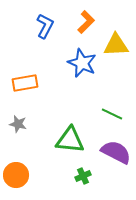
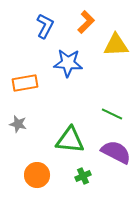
blue star: moved 14 px left; rotated 20 degrees counterclockwise
orange circle: moved 21 px right
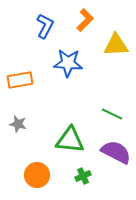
orange L-shape: moved 1 px left, 2 px up
orange rectangle: moved 5 px left, 3 px up
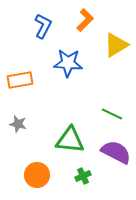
blue L-shape: moved 2 px left
yellow triangle: rotated 28 degrees counterclockwise
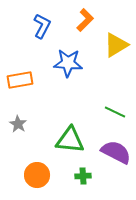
blue L-shape: moved 1 px left
green line: moved 3 px right, 2 px up
gray star: rotated 18 degrees clockwise
green cross: rotated 21 degrees clockwise
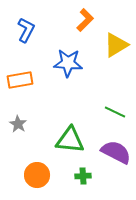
blue L-shape: moved 16 px left, 4 px down
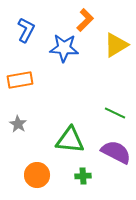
blue star: moved 4 px left, 15 px up
green line: moved 1 px down
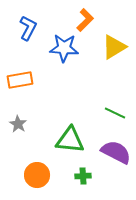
blue L-shape: moved 2 px right, 2 px up
yellow triangle: moved 2 px left, 2 px down
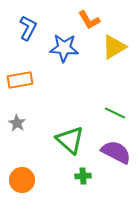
orange L-shape: moved 4 px right; rotated 105 degrees clockwise
gray star: moved 1 px left, 1 px up
green triangle: rotated 36 degrees clockwise
orange circle: moved 15 px left, 5 px down
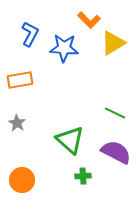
orange L-shape: rotated 15 degrees counterclockwise
blue L-shape: moved 2 px right, 6 px down
yellow triangle: moved 1 px left, 4 px up
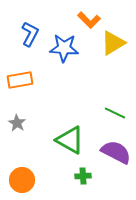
green triangle: rotated 12 degrees counterclockwise
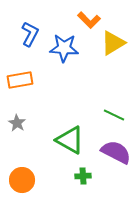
green line: moved 1 px left, 2 px down
